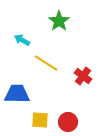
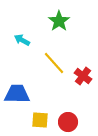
yellow line: moved 8 px right; rotated 15 degrees clockwise
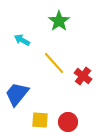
blue trapezoid: rotated 52 degrees counterclockwise
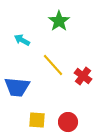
yellow line: moved 1 px left, 2 px down
blue trapezoid: moved 7 px up; rotated 124 degrees counterclockwise
yellow square: moved 3 px left
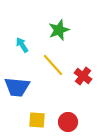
green star: moved 9 px down; rotated 15 degrees clockwise
cyan arrow: moved 5 px down; rotated 28 degrees clockwise
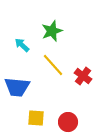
green star: moved 7 px left, 1 px down
cyan arrow: rotated 14 degrees counterclockwise
yellow square: moved 1 px left, 2 px up
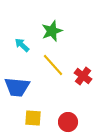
yellow square: moved 3 px left
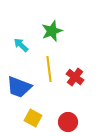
cyan arrow: moved 1 px left
yellow line: moved 4 px left, 4 px down; rotated 35 degrees clockwise
red cross: moved 8 px left, 1 px down
blue trapezoid: moved 2 px right; rotated 16 degrees clockwise
yellow square: rotated 24 degrees clockwise
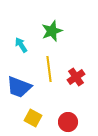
cyan arrow: rotated 14 degrees clockwise
red cross: moved 1 px right; rotated 18 degrees clockwise
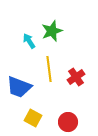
cyan arrow: moved 8 px right, 4 px up
